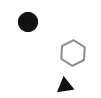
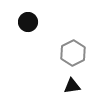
black triangle: moved 7 px right
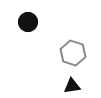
gray hexagon: rotated 15 degrees counterclockwise
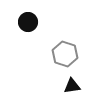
gray hexagon: moved 8 px left, 1 px down
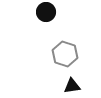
black circle: moved 18 px right, 10 px up
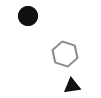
black circle: moved 18 px left, 4 px down
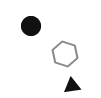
black circle: moved 3 px right, 10 px down
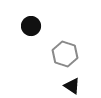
black triangle: rotated 42 degrees clockwise
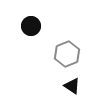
gray hexagon: moved 2 px right; rotated 20 degrees clockwise
